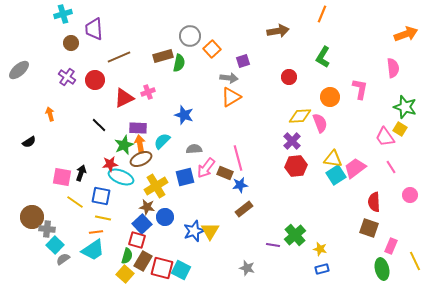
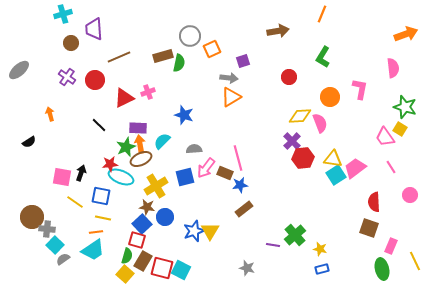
orange square at (212, 49): rotated 18 degrees clockwise
green star at (124, 145): moved 2 px right, 2 px down
red hexagon at (296, 166): moved 7 px right, 8 px up
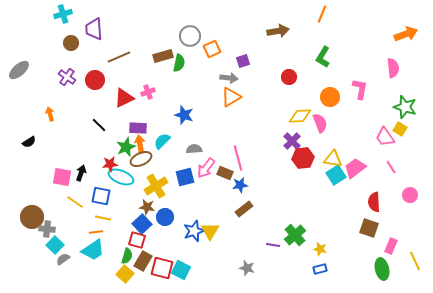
blue rectangle at (322, 269): moved 2 px left
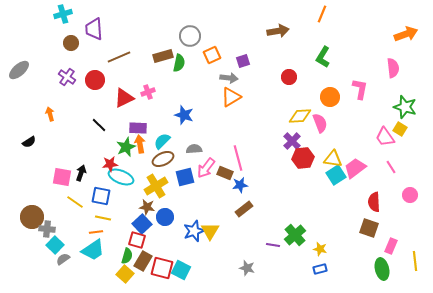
orange square at (212, 49): moved 6 px down
brown ellipse at (141, 159): moved 22 px right
yellow line at (415, 261): rotated 18 degrees clockwise
